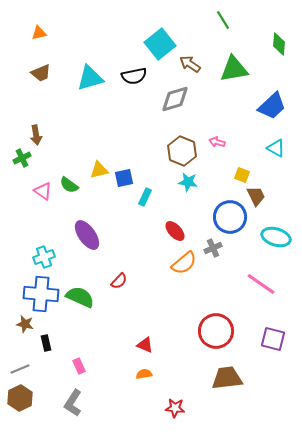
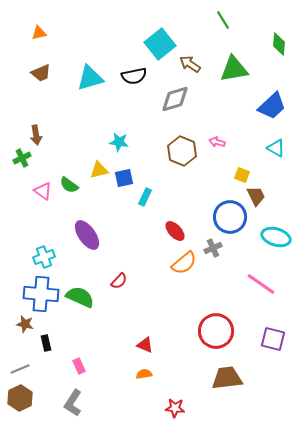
cyan star at (188, 182): moved 69 px left, 40 px up
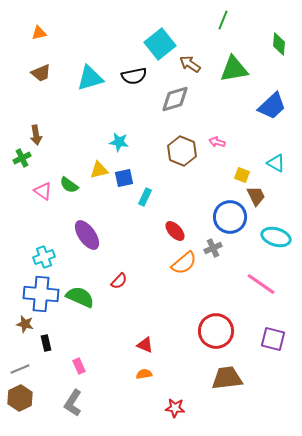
green line at (223, 20): rotated 54 degrees clockwise
cyan triangle at (276, 148): moved 15 px down
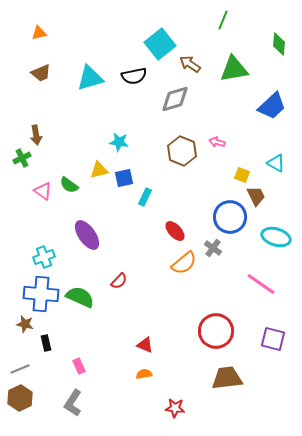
gray cross at (213, 248): rotated 30 degrees counterclockwise
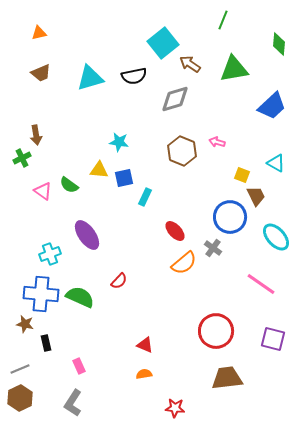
cyan square at (160, 44): moved 3 px right, 1 px up
yellow triangle at (99, 170): rotated 18 degrees clockwise
cyan ellipse at (276, 237): rotated 32 degrees clockwise
cyan cross at (44, 257): moved 6 px right, 3 px up
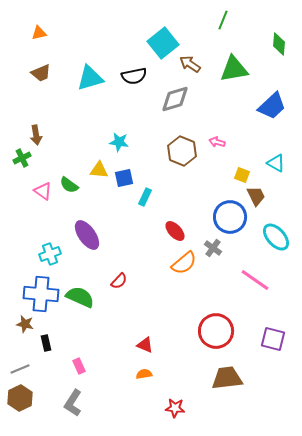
pink line at (261, 284): moved 6 px left, 4 px up
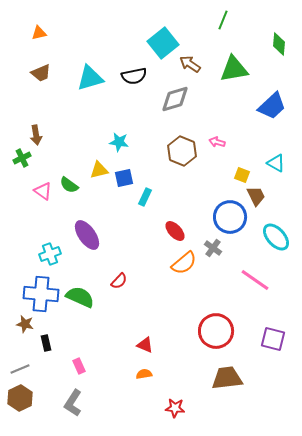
yellow triangle at (99, 170): rotated 18 degrees counterclockwise
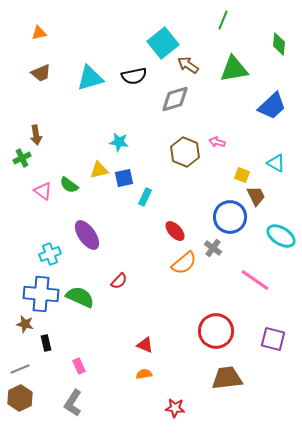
brown arrow at (190, 64): moved 2 px left, 1 px down
brown hexagon at (182, 151): moved 3 px right, 1 px down
cyan ellipse at (276, 237): moved 5 px right, 1 px up; rotated 16 degrees counterclockwise
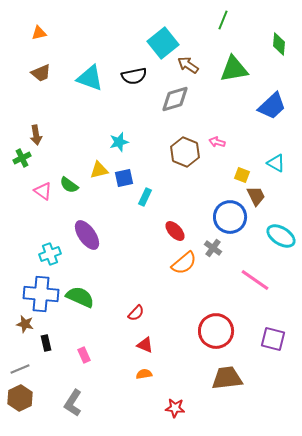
cyan triangle at (90, 78): rotated 36 degrees clockwise
cyan star at (119, 142): rotated 24 degrees counterclockwise
red semicircle at (119, 281): moved 17 px right, 32 px down
pink rectangle at (79, 366): moved 5 px right, 11 px up
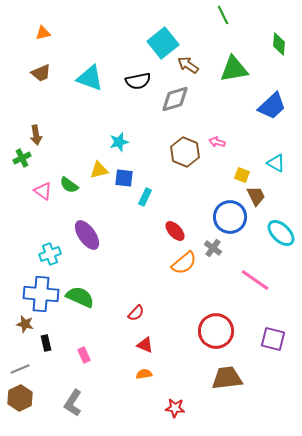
green line at (223, 20): moved 5 px up; rotated 48 degrees counterclockwise
orange triangle at (39, 33): moved 4 px right
black semicircle at (134, 76): moved 4 px right, 5 px down
blue square at (124, 178): rotated 18 degrees clockwise
cyan ellipse at (281, 236): moved 3 px up; rotated 12 degrees clockwise
